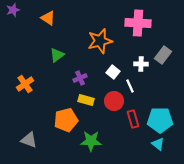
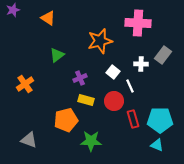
cyan triangle: moved 1 px left, 1 px down; rotated 16 degrees counterclockwise
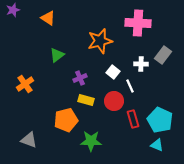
cyan pentagon: rotated 25 degrees clockwise
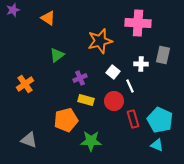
gray rectangle: rotated 24 degrees counterclockwise
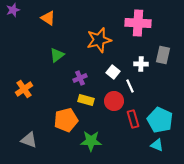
orange star: moved 1 px left, 1 px up
orange cross: moved 1 px left, 5 px down
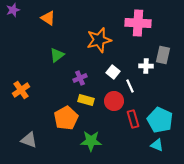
white cross: moved 5 px right, 2 px down
orange cross: moved 3 px left, 1 px down
orange pentagon: moved 2 px up; rotated 15 degrees counterclockwise
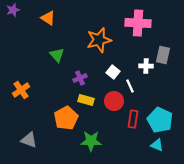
green triangle: rotated 35 degrees counterclockwise
red rectangle: rotated 24 degrees clockwise
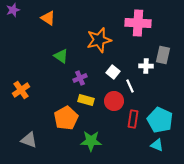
green triangle: moved 4 px right, 1 px down; rotated 14 degrees counterclockwise
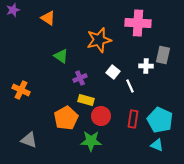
orange cross: rotated 30 degrees counterclockwise
red circle: moved 13 px left, 15 px down
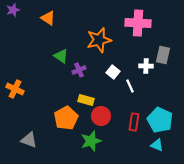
purple cross: moved 1 px left, 8 px up
orange cross: moved 6 px left, 1 px up
red rectangle: moved 1 px right, 3 px down
green star: rotated 20 degrees counterclockwise
